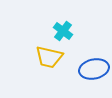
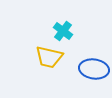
blue ellipse: rotated 20 degrees clockwise
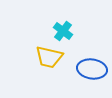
blue ellipse: moved 2 px left
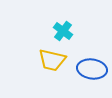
yellow trapezoid: moved 3 px right, 3 px down
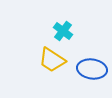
yellow trapezoid: rotated 20 degrees clockwise
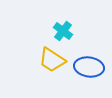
blue ellipse: moved 3 px left, 2 px up
